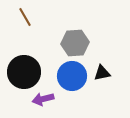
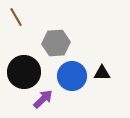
brown line: moved 9 px left
gray hexagon: moved 19 px left
black triangle: rotated 12 degrees clockwise
purple arrow: rotated 150 degrees clockwise
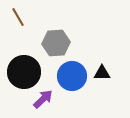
brown line: moved 2 px right
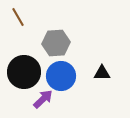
blue circle: moved 11 px left
